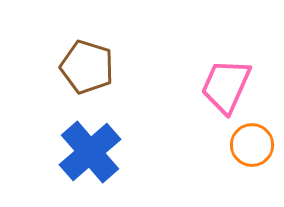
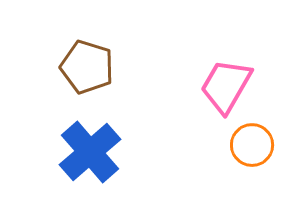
pink trapezoid: rotated 6 degrees clockwise
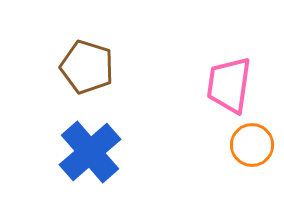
pink trapezoid: moved 3 px right, 1 px up; rotated 22 degrees counterclockwise
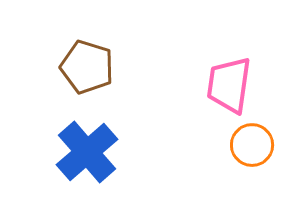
blue cross: moved 3 px left
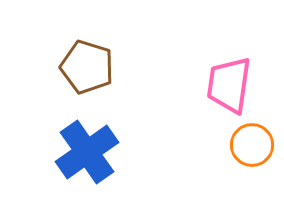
blue cross: rotated 6 degrees clockwise
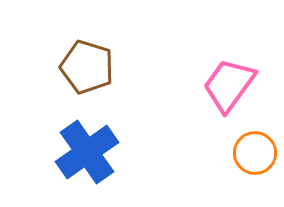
pink trapezoid: rotated 28 degrees clockwise
orange circle: moved 3 px right, 8 px down
